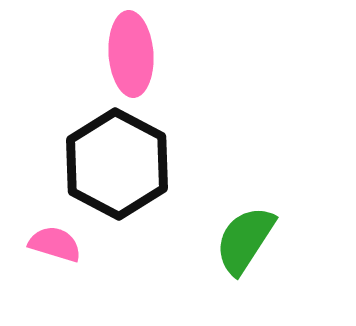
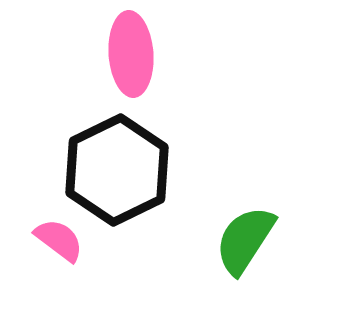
black hexagon: moved 6 px down; rotated 6 degrees clockwise
pink semicircle: moved 4 px right, 4 px up; rotated 20 degrees clockwise
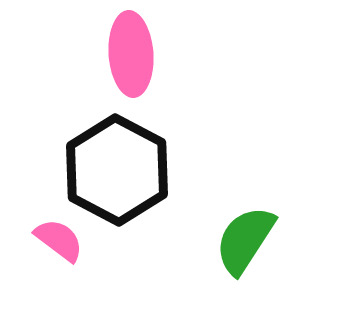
black hexagon: rotated 6 degrees counterclockwise
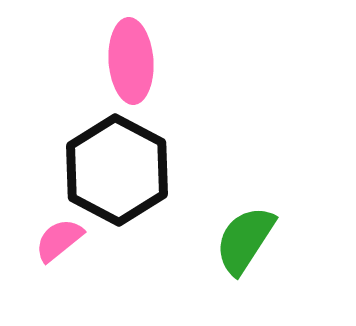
pink ellipse: moved 7 px down
pink semicircle: rotated 76 degrees counterclockwise
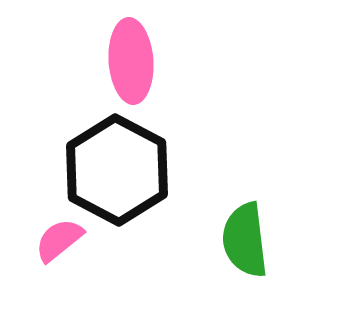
green semicircle: rotated 40 degrees counterclockwise
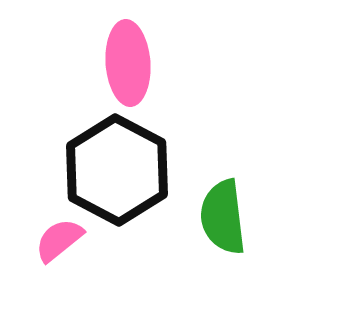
pink ellipse: moved 3 px left, 2 px down
green semicircle: moved 22 px left, 23 px up
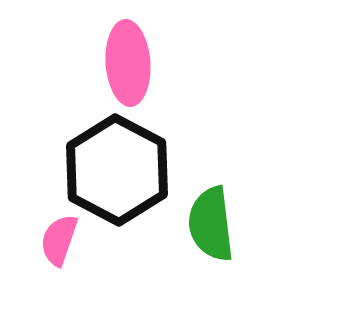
green semicircle: moved 12 px left, 7 px down
pink semicircle: rotated 32 degrees counterclockwise
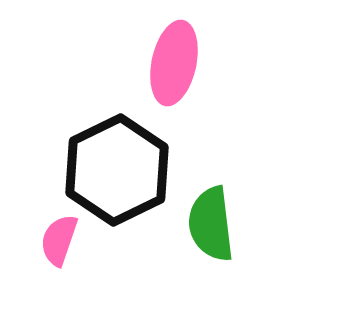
pink ellipse: moved 46 px right; rotated 16 degrees clockwise
black hexagon: rotated 6 degrees clockwise
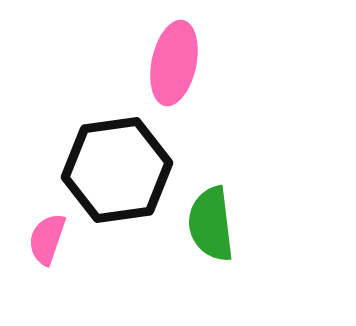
black hexagon: rotated 18 degrees clockwise
pink semicircle: moved 12 px left, 1 px up
